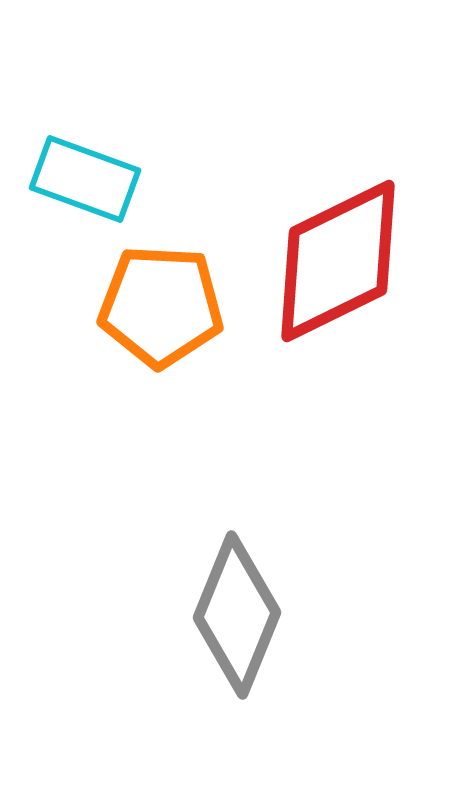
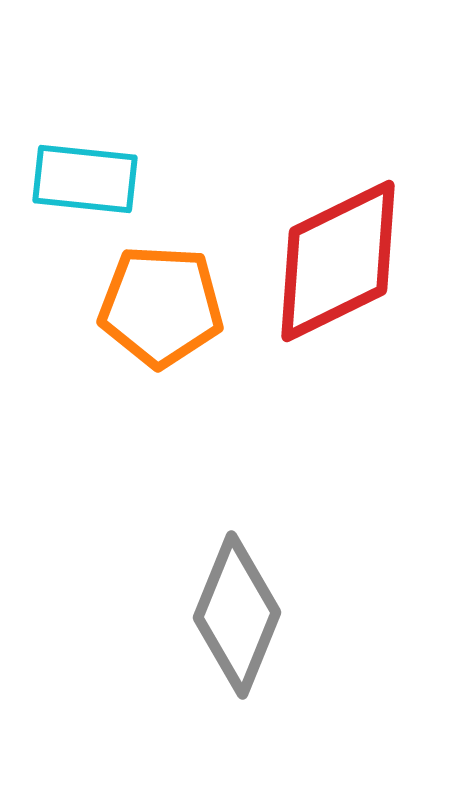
cyan rectangle: rotated 14 degrees counterclockwise
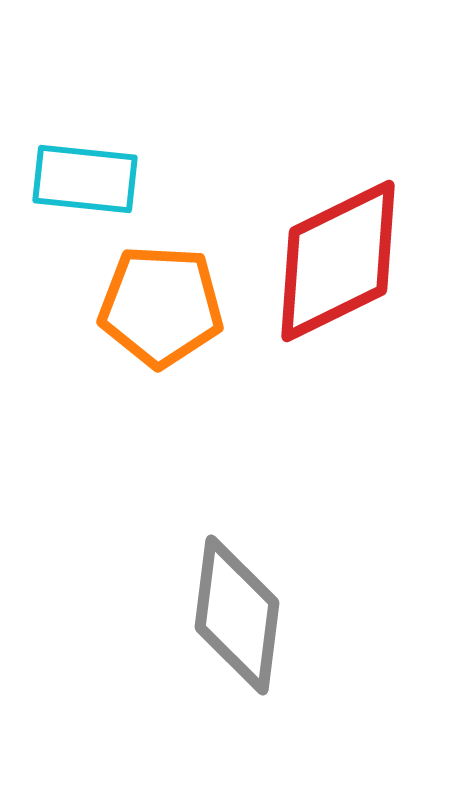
gray diamond: rotated 15 degrees counterclockwise
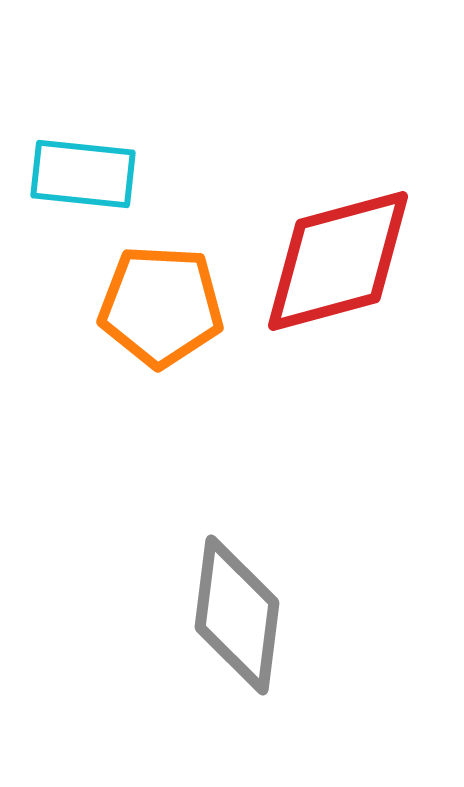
cyan rectangle: moved 2 px left, 5 px up
red diamond: rotated 11 degrees clockwise
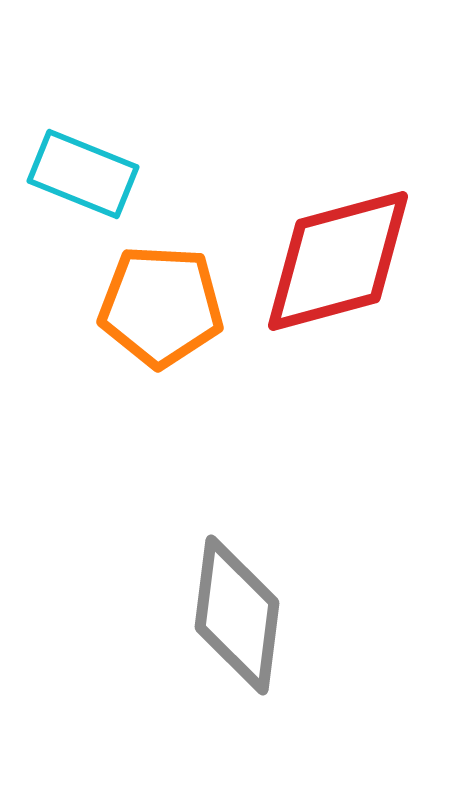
cyan rectangle: rotated 16 degrees clockwise
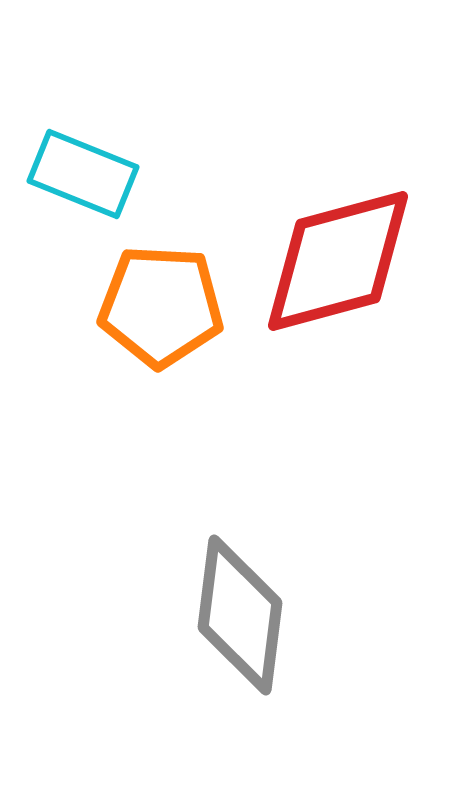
gray diamond: moved 3 px right
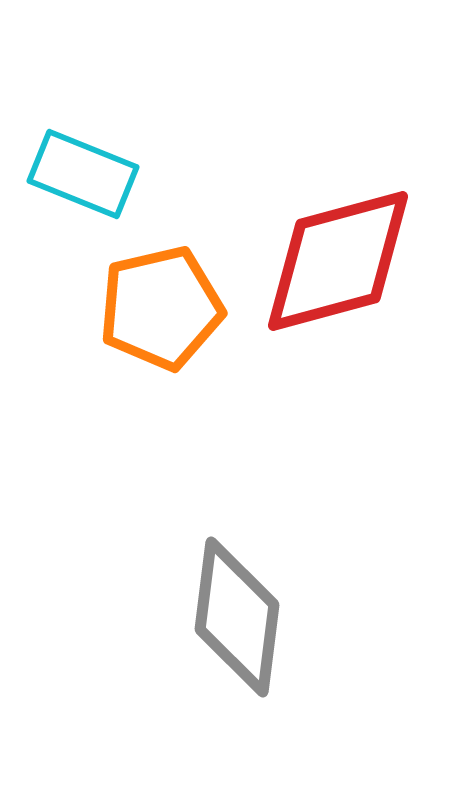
orange pentagon: moved 2 px down; rotated 16 degrees counterclockwise
gray diamond: moved 3 px left, 2 px down
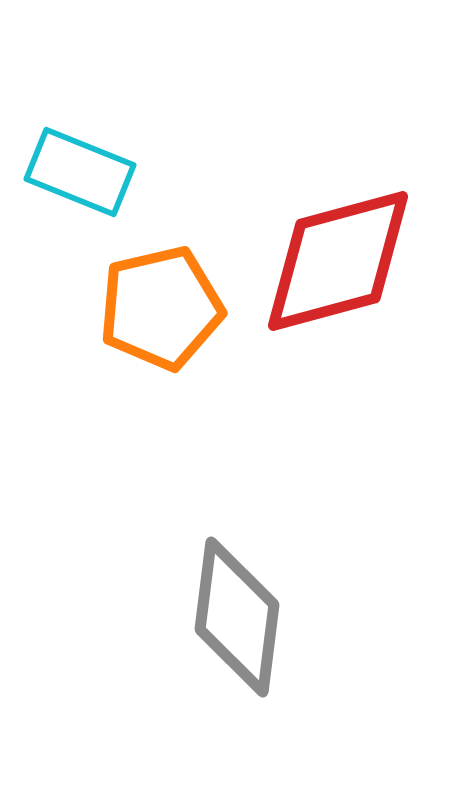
cyan rectangle: moved 3 px left, 2 px up
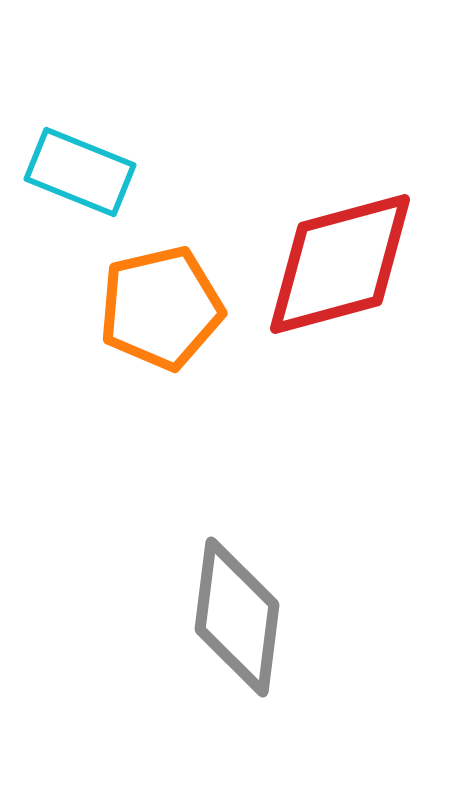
red diamond: moved 2 px right, 3 px down
